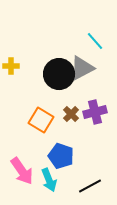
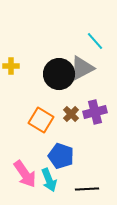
pink arrow: moved 3 px right, 3 px down
black line: moved 3 px left, 3 px down; rotated 25 degrees clockwise
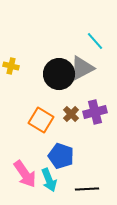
yellow cross: rotated 14 degrees clockwise
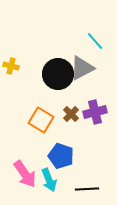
black circle: moved 1 px left
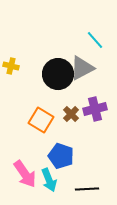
cyan line: moved 1 px up
purple cross: moved 3 px up
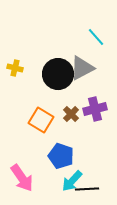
cyan line: moved 1 px right, 3 px up
yellow cross: moved 4 px right, 2 px down
pink arrow: moved 3 px left, 4 px down
cyan arrow: moved 23 px right, 1 px down; rotated 65 degrees clockwise
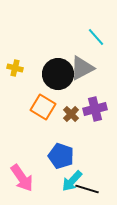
orange square: moved 2 px right, 13 px up
black line: rotated 20 degrees clockwise
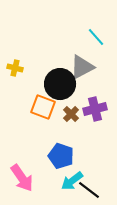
gray triangle: moved 1 px up
black circle: moved 2 px right, 10 px down
orange square: rotated 10 degrees counterclockwise
cyan arrow: rotated 10 degrees clockwise
black line: moved 2 px right, 1 px down; rotated 20 degrees clockwise
